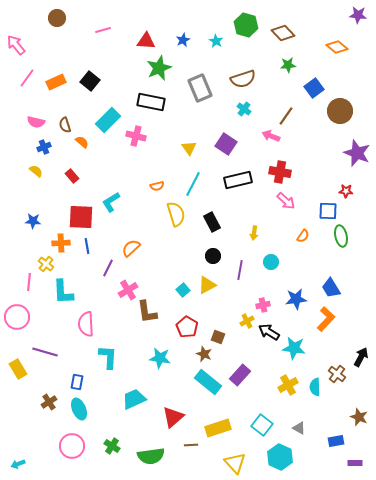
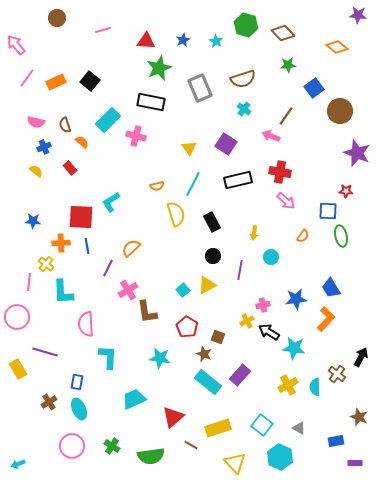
red rectangle at (72, 176): moved 2 px left, 8 px up
cyan circle at (271, 262): moved 5 px up
brown line at (191, 445): rotated 32 degrees clockwise
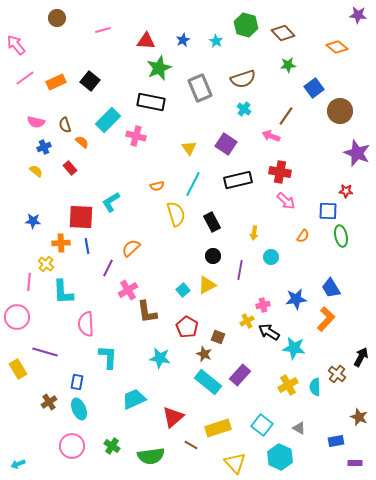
pink line at (27, 78): moved 2 px left; rotated 18 degrees clockwise
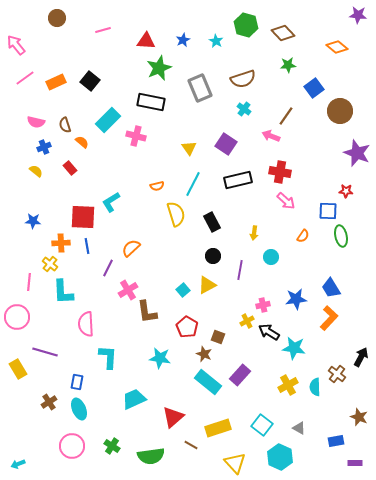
red square at (81, 217): moved 2 px right
yellow cross at (46, 264): moved 4 px right
orange L-shape at (326, 319): moved 3 px right, 1 px up
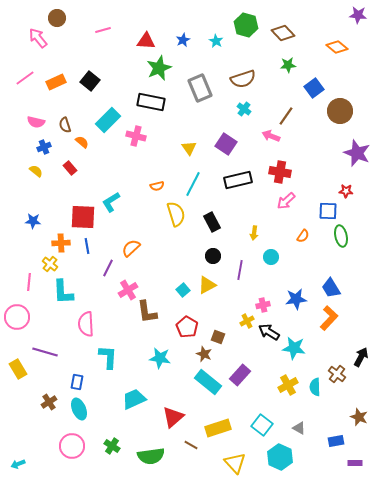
pink arrow at (16, 45): moved 22 px right, 7 px up
pink arrow at (286, 201): rotated 96 degrees clockwise
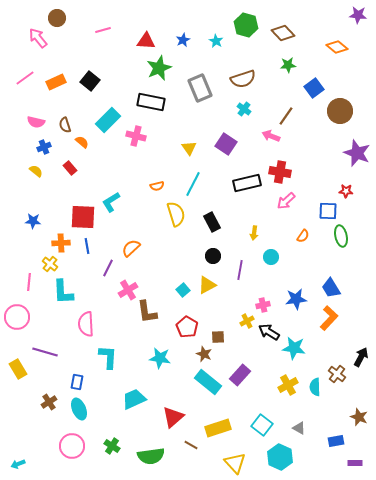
black rectangle at (238, 180): moved 9 px right, 3 px down
brown square at (218, 337): rotated 24 degrees counterclockwise
